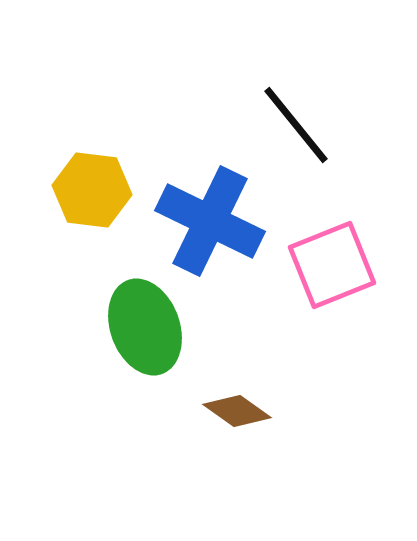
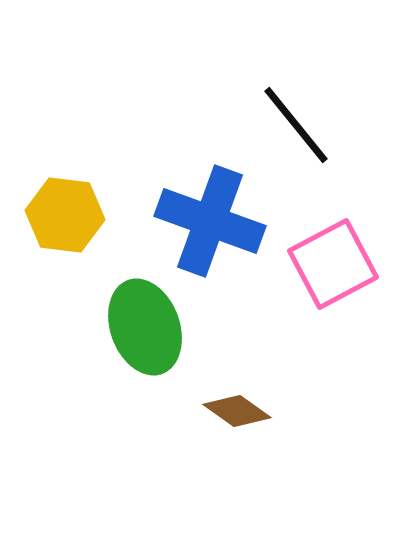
yellow hexagon: moved 27 px left, 25 px down
blue cross: rotated 6 degrees counterclockwise
pink square: moved 1 px right, 1 px up; rotated 6 degrees counterclockwise
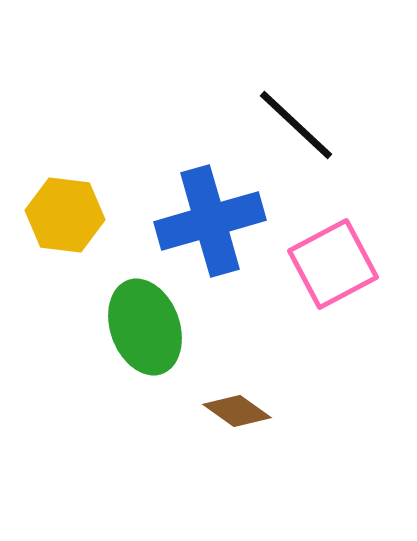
black line: rotated 8 degrees counterclockwise
blue cross: rotated 36 degrees counterclockwise
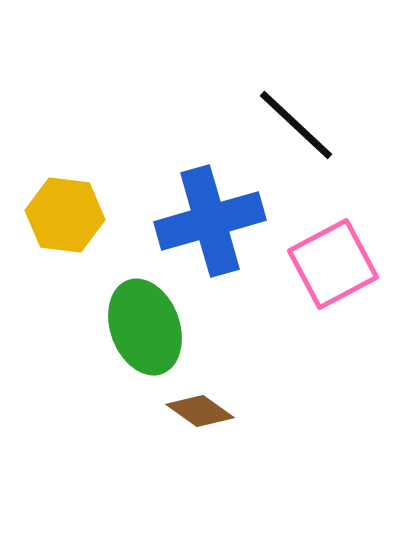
brown diamond: moved 37 px left
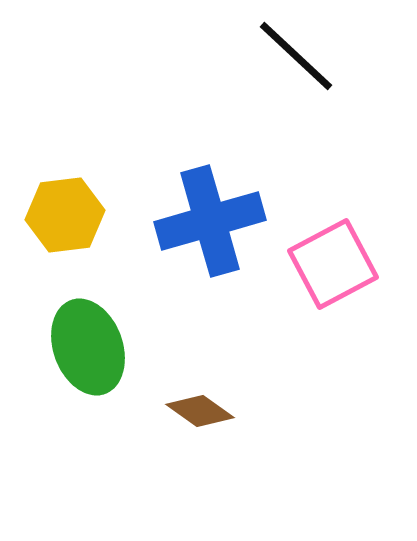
black line: moved 69 px up
yellow hexagon: rotated 14 degrees counterclockwise
green ellipse: moved 57 px left, 20 px down
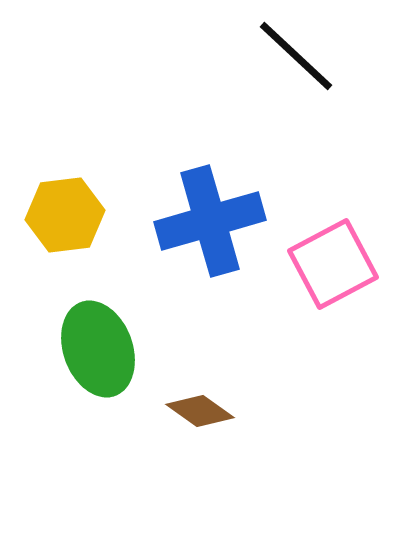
green ellipse: moved 10 px right, 2 px down
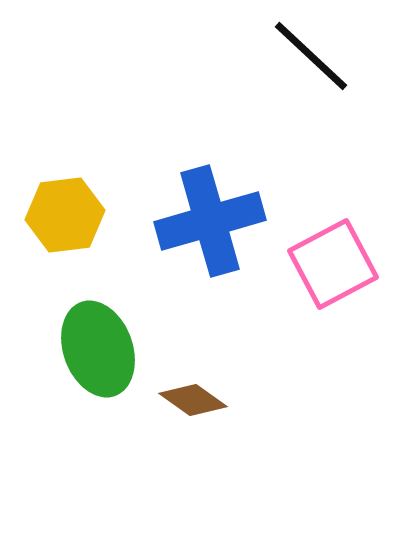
black line: moved 15 px right
brown diamond: moved 7 px left, 11 px up
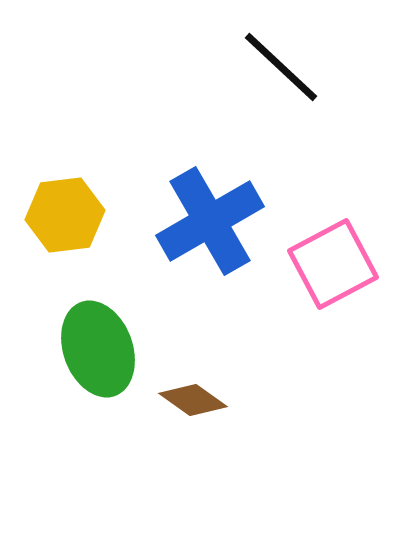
black line: moved 30 px left, 11 px down
blue cross: rotated 14 degrees counterclockwise
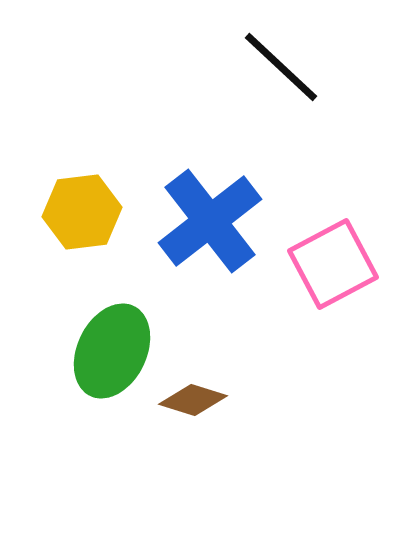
yellow hexagon: moved 17 px right, 3 px up
blue cross: rotated 8 degrees counterclockwise
green ellipse: moved 14 px right, 2 px down; rotated 46 degrees clockwise
brown diamond: rotated 18 degrees counterclockwise
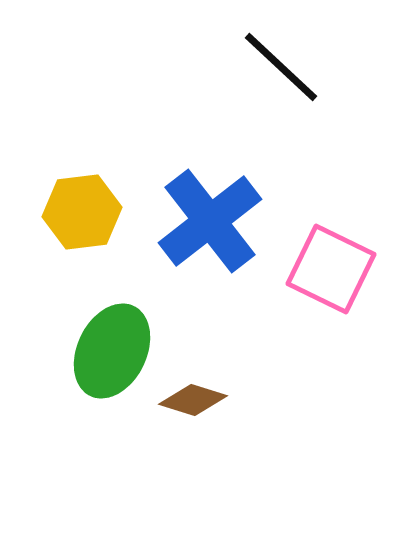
pink square: moved 2 px left, 5 px down; rotated 36 degrees counterclockwise
